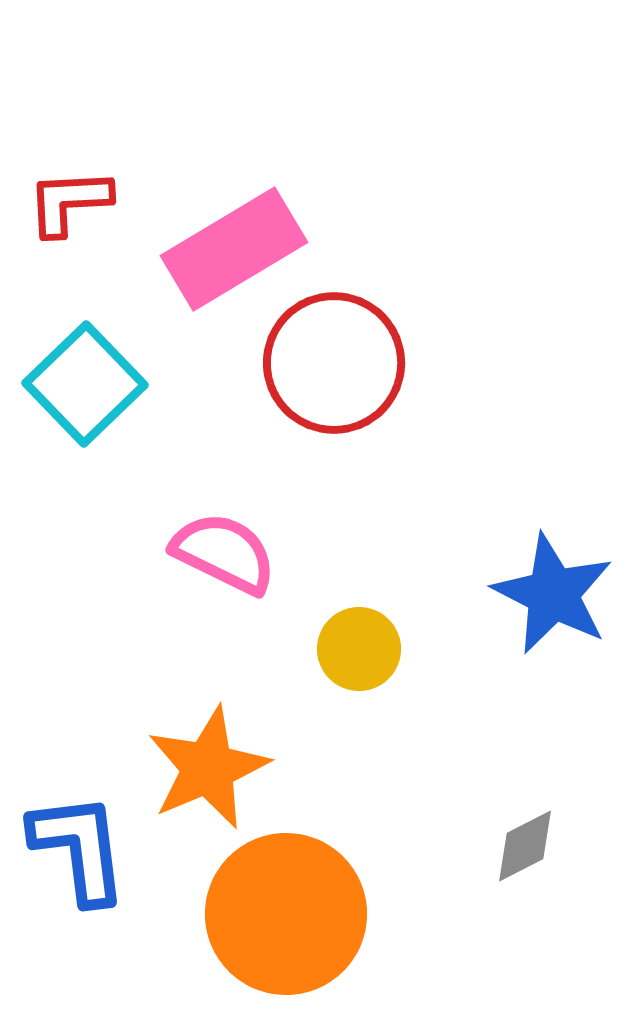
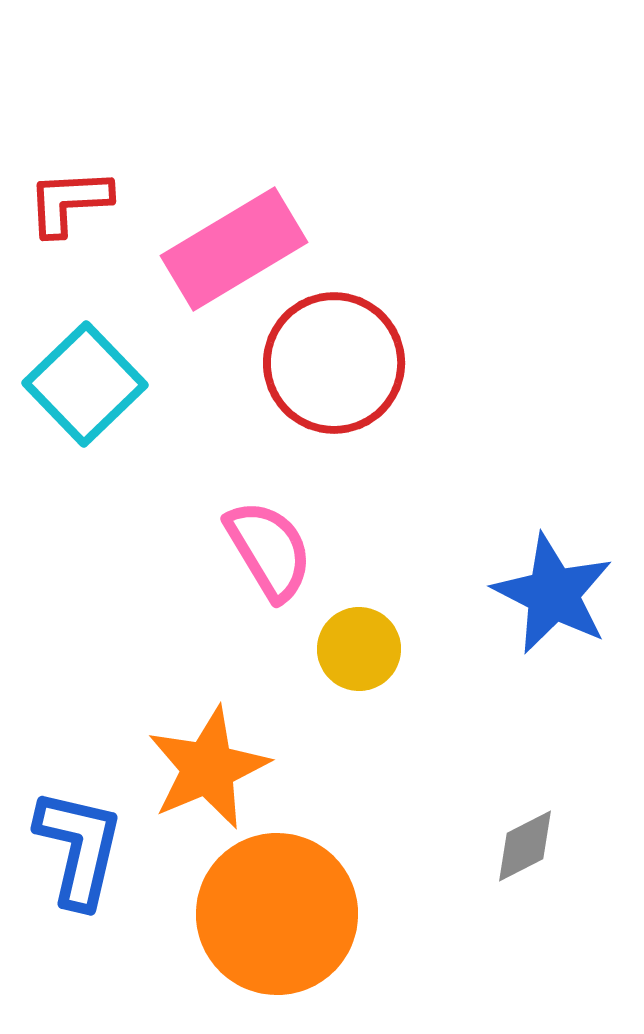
pink semicircle: moved 45 px right, 3 px up; rotated 33 degrees clockwise
blue L-shape: rotated 20 degrees clockwise
orange circle: moved 9 px left
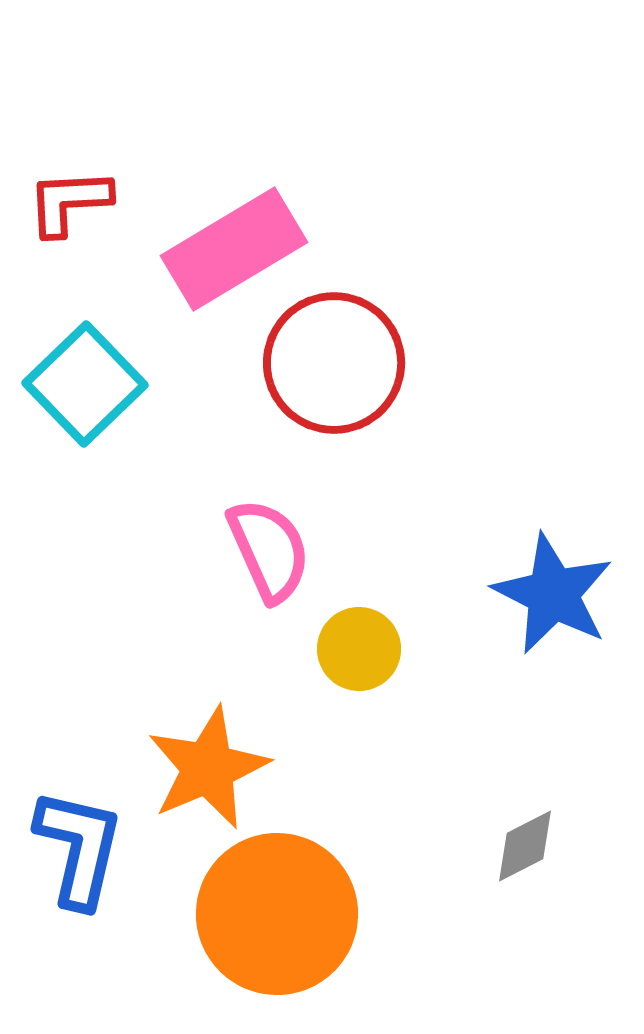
pink semicircle: rotated 7 degrees clockwise
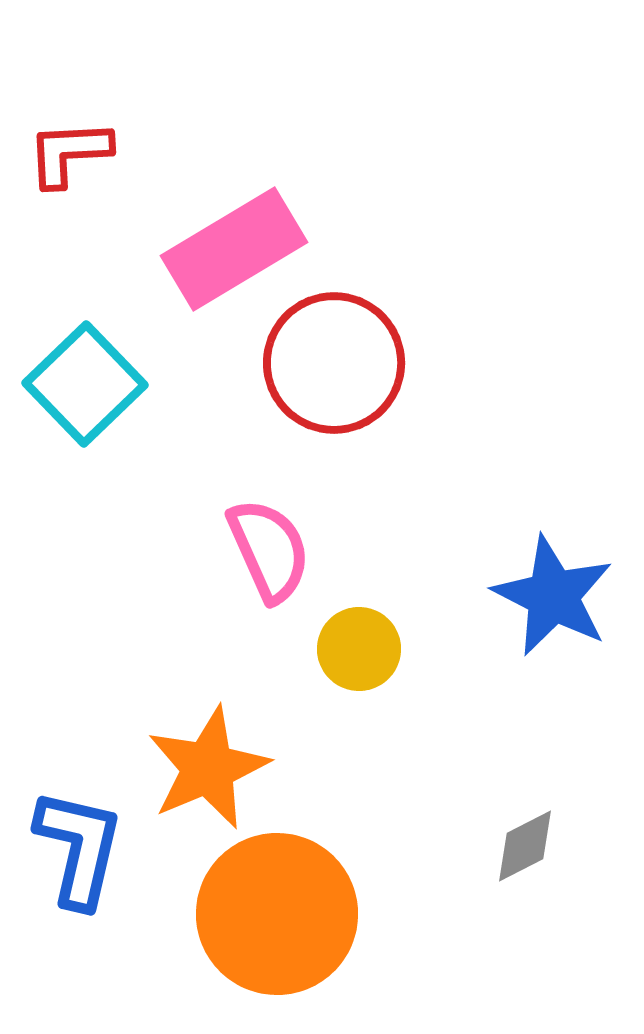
red L-shape: moved 49 px up
blue star: moved 2 px down
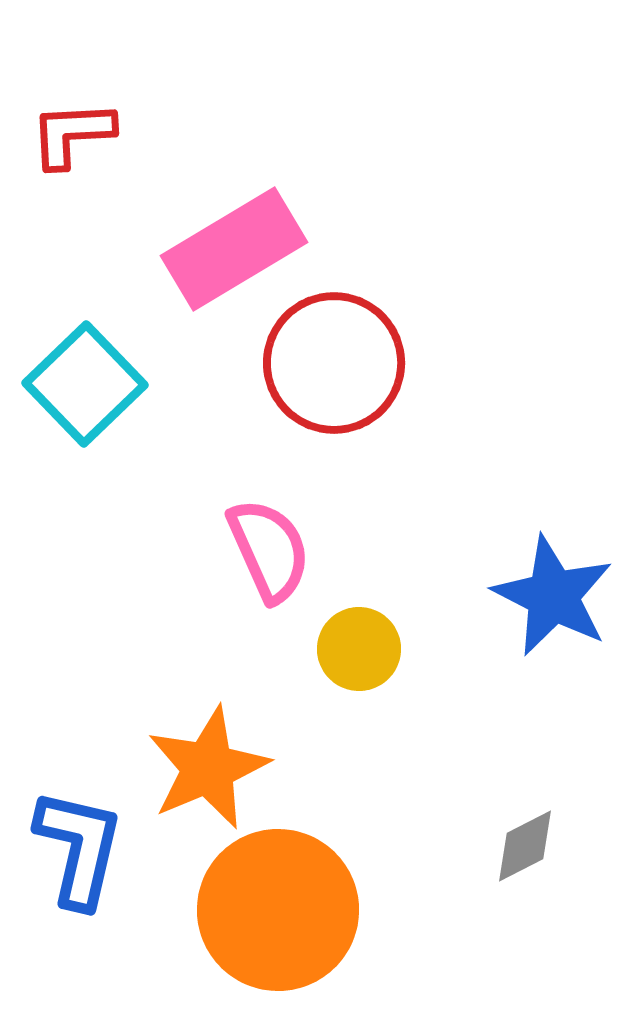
red L-shape: moved 3 px right, 19 px up
orange circle: moved 1 px right, 4 px up
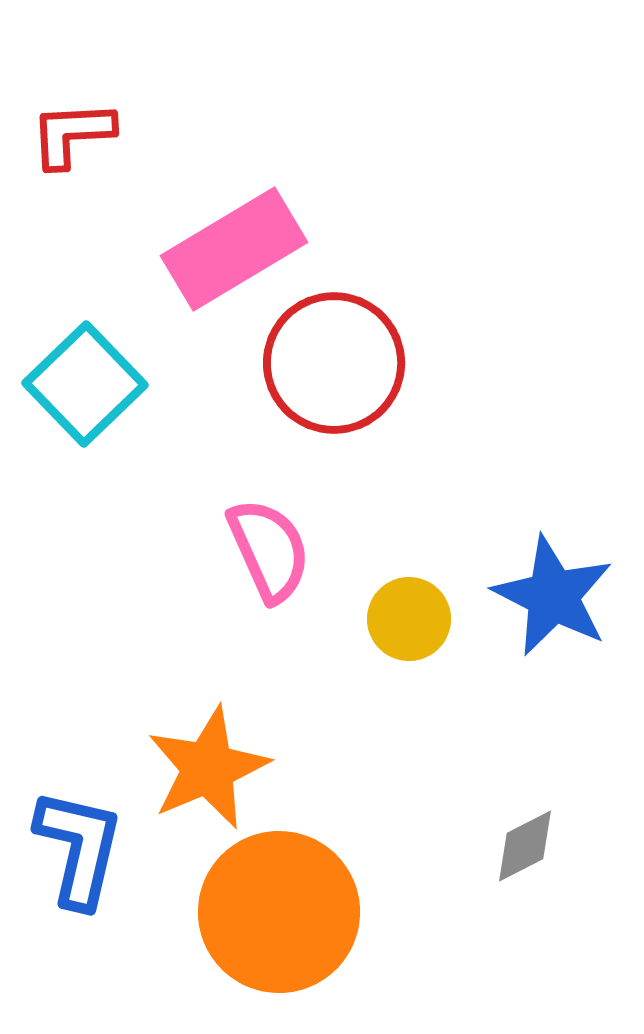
yellow circle: moved 50 px right, 30 px up
orange circle: moved 1 px right, 2 px down
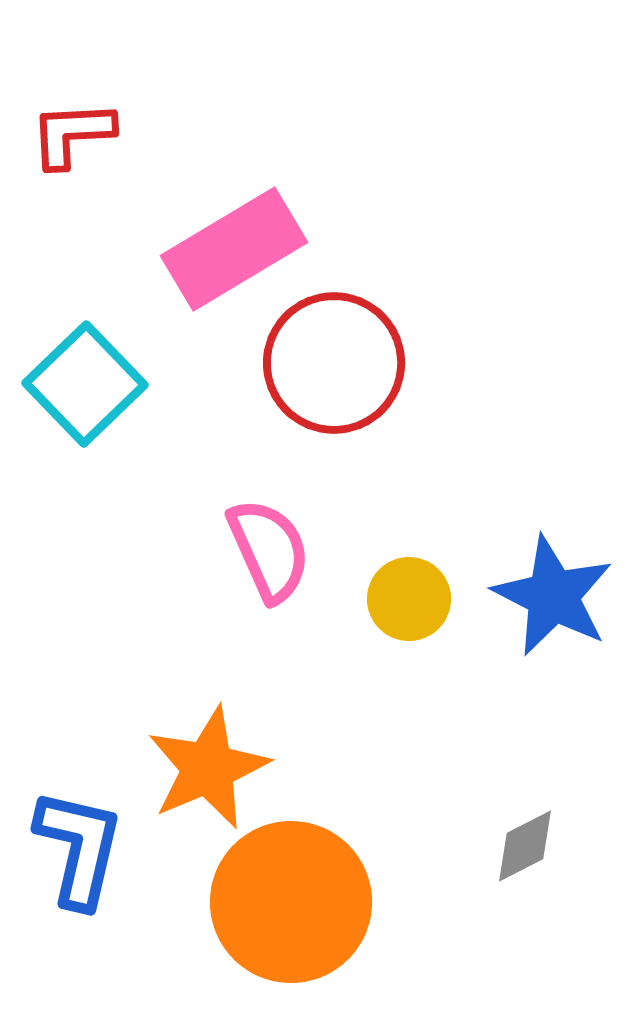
yellow circle: moved 20 px up
orange circle: moved 12 px right, 10 px up
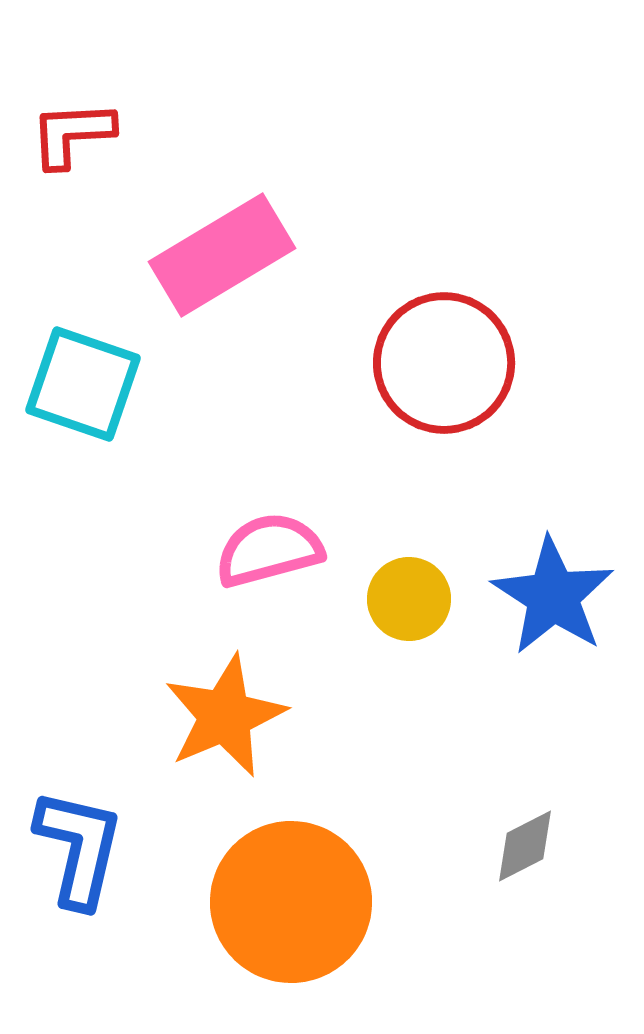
pink rectangle: moved 12 px left, 6 px down
red circle: moved 110 px right
cyan square: moved 2 px left; rotated 27 degrees counterclockwise
pink semicircle: rotated 81 degrees counterclockwise
blue star: rotated 6 degrees clockwise
orange star: moved 17 px right, 52 px up
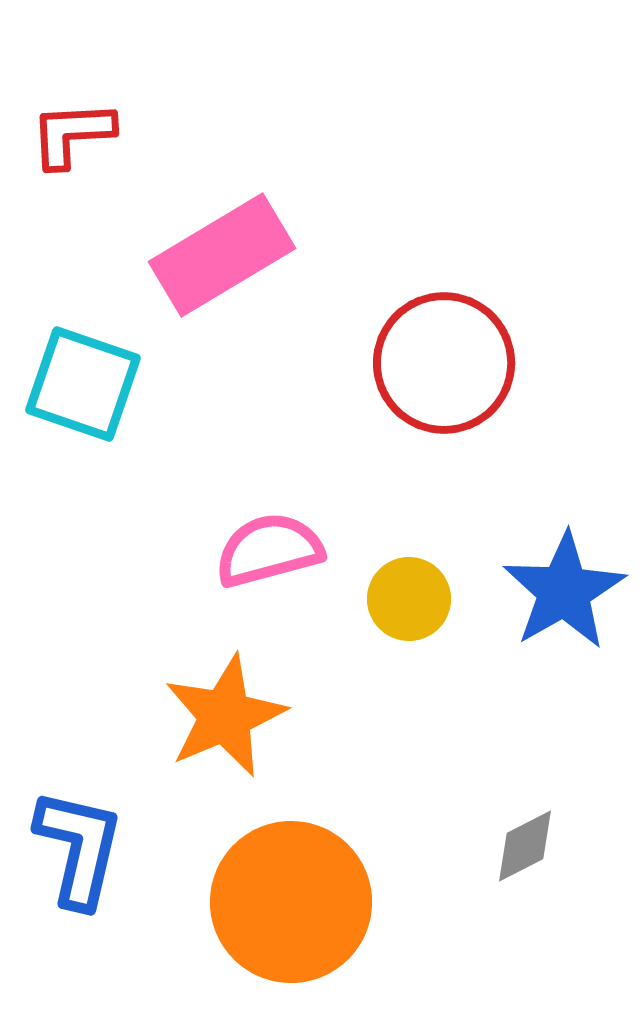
blue star: moved 11 px right, 5 px up; rotated 9 degrees clockwise
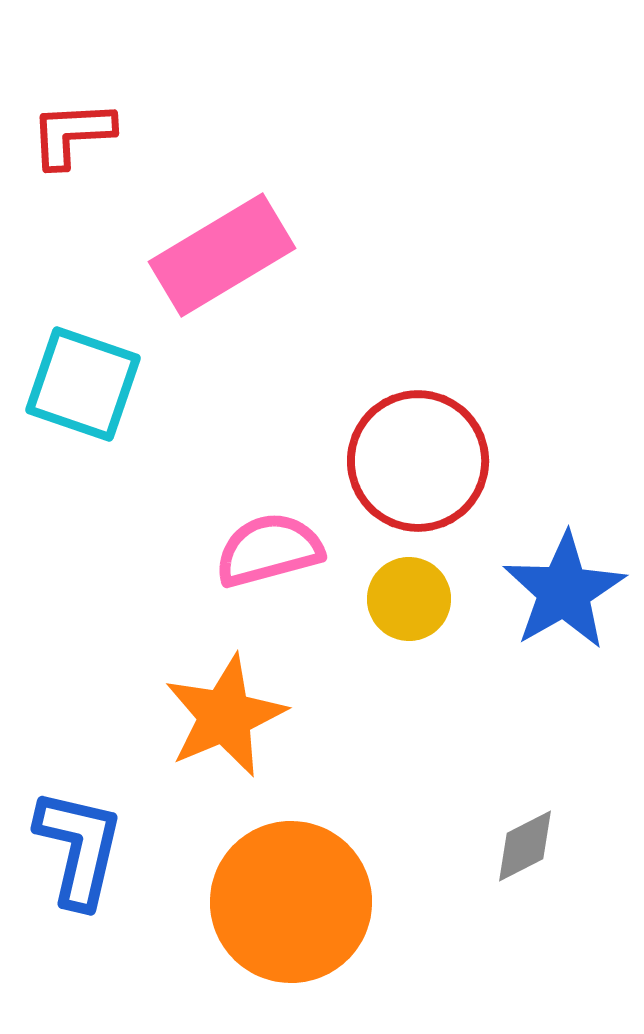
red circle: moved 26 px left, 98 px down
